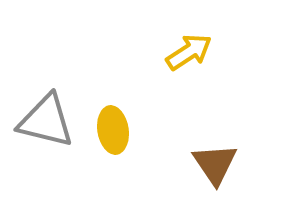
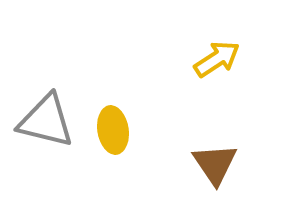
yellow arrow: moved 28 px right, 7 px down
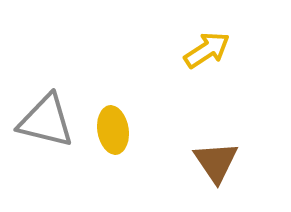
yellow arrow: moved 10 px left, 9 px up
brown triangle: moved 1 px right, 2 px up
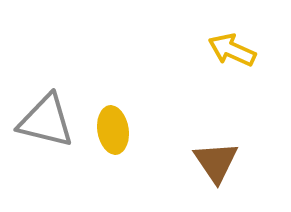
yellow arrow: moved 25 px right; rotated 123 degrees counterclockwise
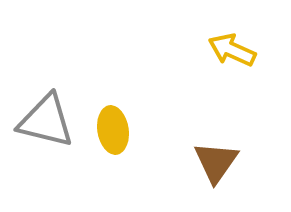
brown triangle: rotated 9 degrees clockwise
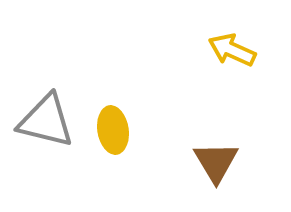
brown triangle: rotated 6 degrees counterclockwise
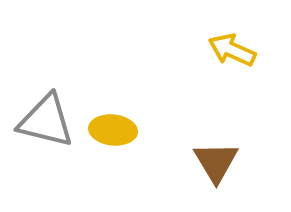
yellow ellipse: rotated 75 degrees counterclockwise
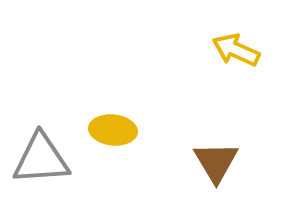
yellow arrow: moved 4 px right
gray triangle: moved 5 px left, 38 px down; rotated 18 degrees counterclockwise
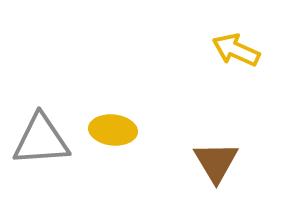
gray triangle: moved 19 px up
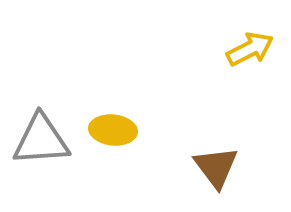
yellow arrow: moved 14 px right, 1 px up; rotated 129 degrees clockwise
brown triangle: moved 5 px down; rotated 6 degrees counterclockwise
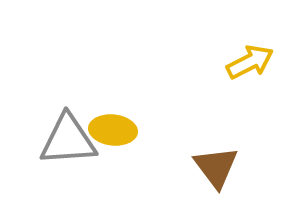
yellow arrow: moved 13 px down
gray triangle: moved 27 px right
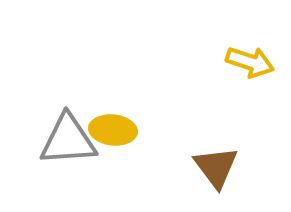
yellow arrow: rotated 45 degrees clockwise
